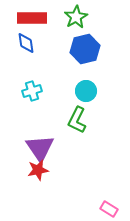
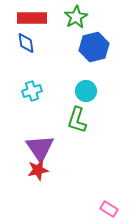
blue hexagon: moved 9 px right, 2 px up
green L-shape: rotated 8 degrees counterclockwise
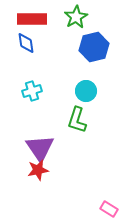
red rectangle: moved 1 px down
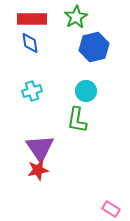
blue diamond: moved 4 px right
green L-shape: rotated 8 degrees counterclockwise
pink rectangle: moved 2 px right
